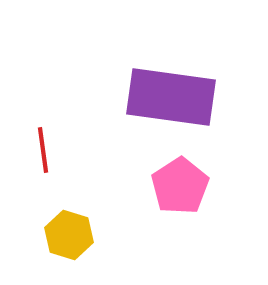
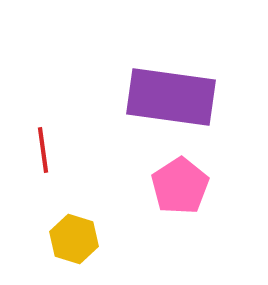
yellow hexagon: moved 5 px right, 4 px down
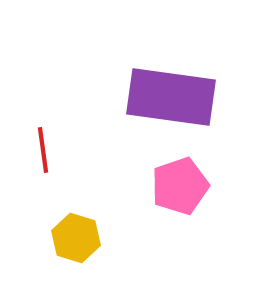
pink pentagon: rotated 14 degrees clockwise
yellow hexagon: moved 2 px right, 1 px up
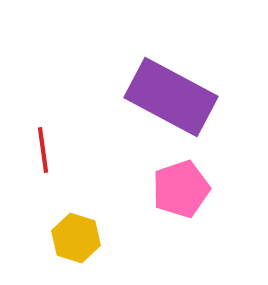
purple rectangle: rotated 20 degrees clockwise
pink pentagon: moved 1 px right, 3 px down
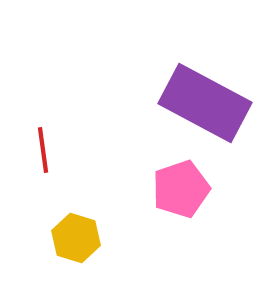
purple rectangle: moved 34 px right, 6 px down
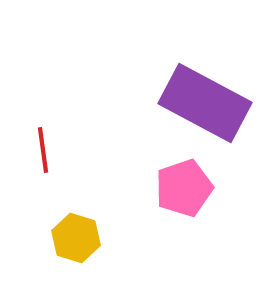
pink pentagon: moved 3 px right, 1 px up
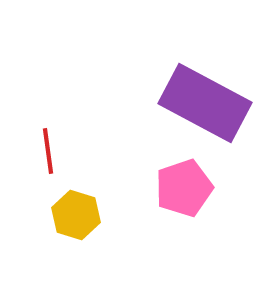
red line: moved 5 px right, 1 px down
yellow hexagon: moved 23 px up
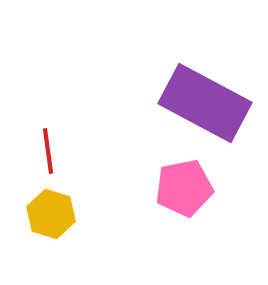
pink pentagon: rotated 8 degrees clockwise
yellow hexagon: moved 25 px left, 1 px up
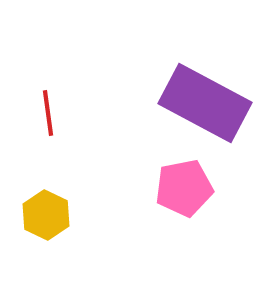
red line: moved 38 px up
yellow hexagon: moved 5 px left, 1 px down; rotated 9 degrees clockwise
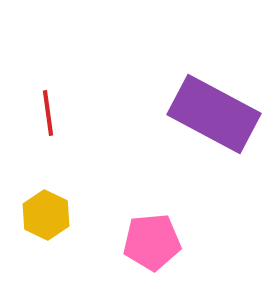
purple rectangle: moved 9 px right, 11 px down
pink pentagon: moved 32 px left, 54 px down; rotated 6 degrees clockwise
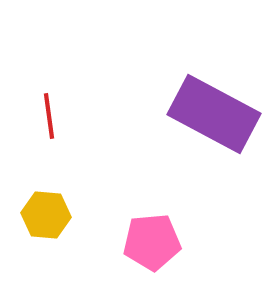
red line: moved 1 px right, 3 px down
yellow hexagon: rotated 21 degrees counterclockwise
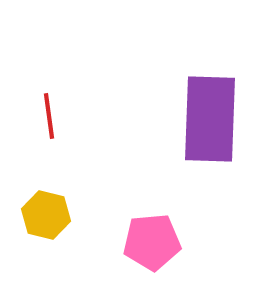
purple rectangle: moved 4 px left, 5 px down; rotated 64 degrees clockwise
yellow hexagon: rotated 9 degrees clockwise
